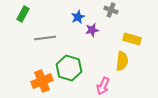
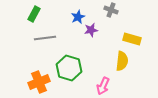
green rectangle: moved 11 px right
purple star: moved 1 px left
orange cross: moved 3 px left, 1 px down
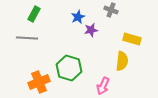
gray line: moved 18 px left; rotated 10 degrees clockwise
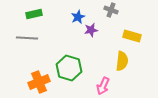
green rectangle: rotated 49 degrees clockwise
yellow rectangle: moved 3 px up
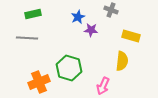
green rectangle: moved 1 px left
purple star: rotated 16 degrees clockwise
yellow rectangle: moved 1 px left
